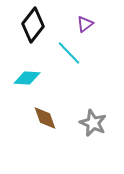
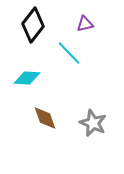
purple triangle: rotated 24 degrees clockwise
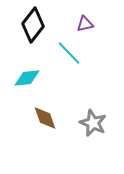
cyan diamond: rotated 8 degrees counterclockwise
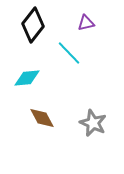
purple triangle: moved 1 px right, 1 px up
brown diamond: moved 3 px left; rotated 8 degrees counterclockwise
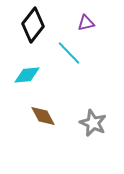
cyan diamond: moved 3 px up
brown diamond: moved 1 px right, 2 px up
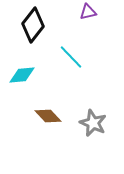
purple triangle: moved 2 px right, 11 px up
cyan line: moved 2 px right, 4 px down
cyan diamond: moved 5 px left
brown diamond: moved 5 px right; rotated 16 degrees counterclockwise
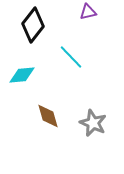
brown diamond: rotated 28 degrees clockwise
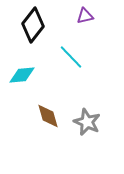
purple triangle: moved 3 px left, 4 px down
gray star: moved 6 px left, 1 px up
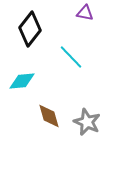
purple triangle: moved 3 px up; rotated 24 degrees clockwise
black diamond: moved 3 px left, 4 px down
cyan diamond: moved 6 px down
brown diamond: moved 1 px right
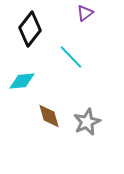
purple triangle: rotated 48 degrees counterclockwise
gray star: rotated 24 degrees clockwise
